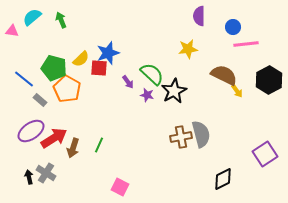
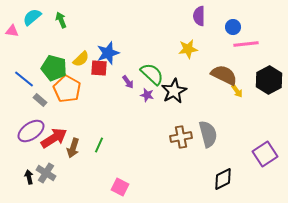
gray semicircle: moved 7 px right
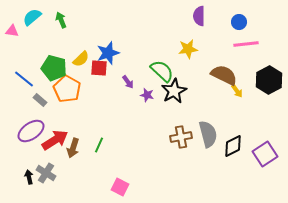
blue circle: moved 6 px right, 5 px up
green semicircle: moved 10 px right, 3 px up
red arrow: moved 1 px right, 2 px down
black diamond: moved 10 px right, 33 px up
